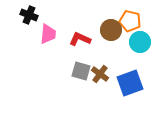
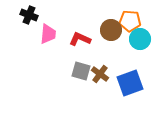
orange pentagon: rotated 10 degrees counterclockwise
cyan circle: moved 3 px up
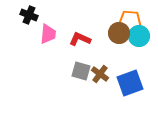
brown circle: moved 8 px right, 3 px down
cyan circle: moved 1 px left, 3 px up
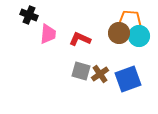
brown cross: rotated 18 degrees clockwise
blue square: moved 2 px left, 4 px up
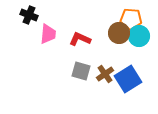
orange pentagon: moved 1 px right, 2 px up
brown cross: moved 5 px right
blue square: rotated 12 degrees counterclockwise
